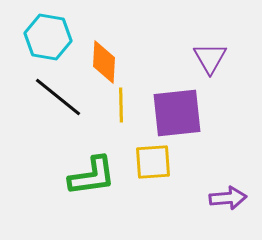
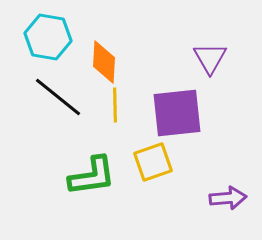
yellow line: moved 6 px left
yellow square: rotated 15 degrees counterclockwise
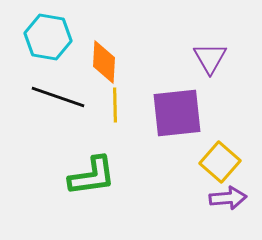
black line: rotated 20 degrees counterclockwise
yellow square: moved 67 px right; rotated 30 degrees counterclockwise
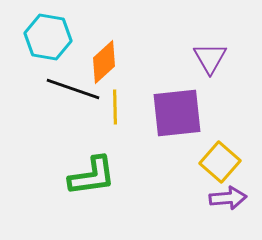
orange diamond: rotated 45 degrees clockwise
black line: moved 15 px right, 8 px up
yellow line: moved 2 px down
